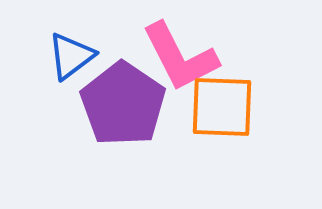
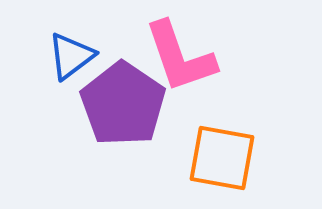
pink L-shape: rotated 8 degrees clockwise
orange square: moved 51 px down; rotated 8 degrees clockwise
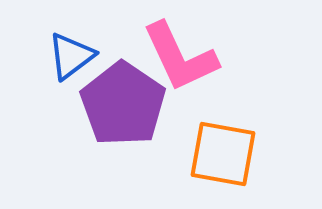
pink L-shape: rotated 6 degrees counterclockwise
orange square: moved 1 px right, 4 px up
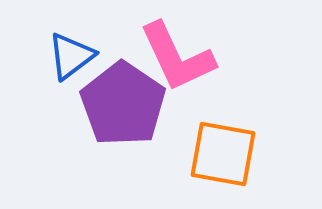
pink L-shape: moved 3 px left
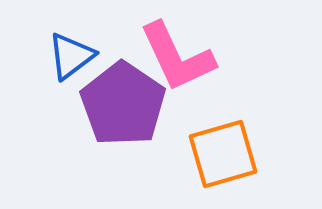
orange square: rotated 26 degrees counterclockwise
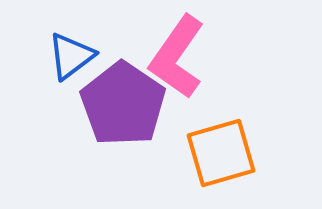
pink L-shape: rotated 60 degrees clockwise
orange square: moved 2 px left, 1 px up
